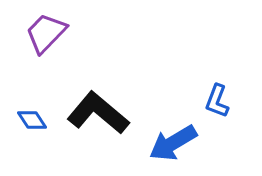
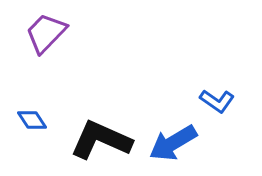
blue L-shape: rotated 76 degrees counterclockwise
black L-shape: moved 3 px right, 27 px down; rotated 16 degrees counterclockwise
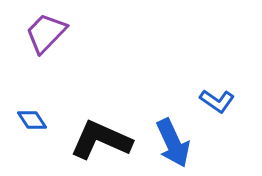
blue arrow: rotated 84 degrees counterclockwise
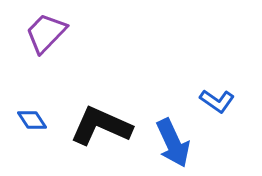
black L-shape: moved 14 px up
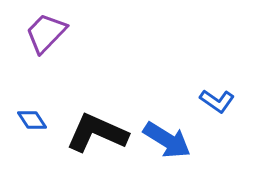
black L-shape: moved 4 px left, 7 px down
blue arrow: moved 6 px left, 3 px up; rotated 33 degrees counterclockwise
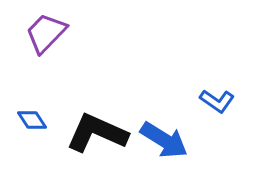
blue arrow: moved 3 px left
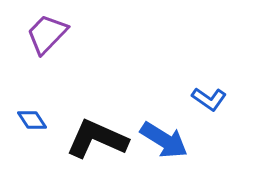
purple trapezoid: moved 1 px right, 1 px down
blue L-shape: moved 8 px left, 2 px up
black L-shape: moved 6 px down
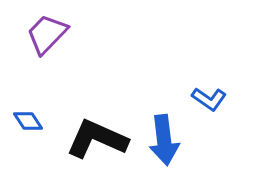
blue diamond: moved 4 px left, 1 px down
blue arrow: rotated 51 degrees clockwise
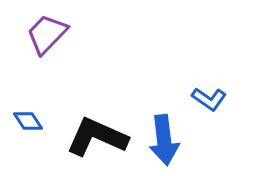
black L-shape: moved 2 px up
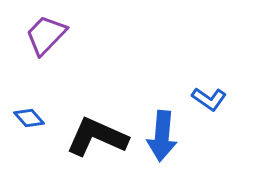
purple trapezoid: moved 1 px left, 1 px down
blue diamond: moved 1 px right, 3 px up; rotated 8 degrees counterclockwise
blue arrow: moved 2 px left, 4 px up; rotated 12 degrees clockwise
